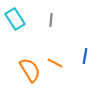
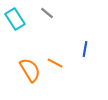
gray line: moved 4 px left, 7 px up; rotated 56 degrees counterclockwise
blue line: moved 7 px up
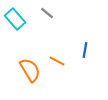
cyan rectangle: rotated 10 degrees counterclockwise
blue line: moved 1 px down
orange line: moved 2 px right, 2 px up
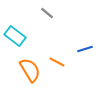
cyan rectangle: moved 17 px down; rotated 10 degrees counterclockwise
blue line: moved 1 px up; rotated 63 degrees clockwise
orange line: moved 1 px down
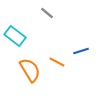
blue line: moved 4 px left, 2 px down
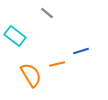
orange line: moved 2 px down; rotated 42 degrees counterclockwise
orange semicircle: moved 1 px right, 5 px down
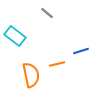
orange semicircle: rotated 20 degrees clockwise
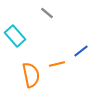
cyan rectangle: rotated 10 degrees clockwise
blue line: rotated 21 degrees counterclockwise
